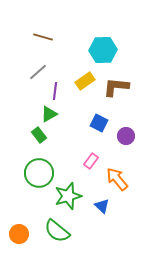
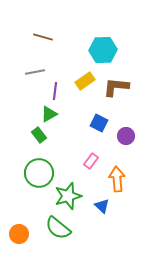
gray line: moved 3 px left; rotated 30 degrees clockwise
orange arrow: rotated 35 degrees clockwise
green semicircle: moved 1 px right, 3 px up
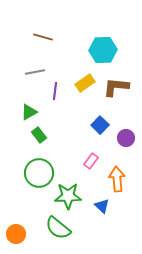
yellow rectangle: moved 2 px down
green triangle: moved 20 px left, 2 px up
blue square: moved 1 px right, 2 px down; rotated 18 degrees clockwise
purple circle: moved 2 px down
green star: rotated 16 degrees clockwise
orange circle: moved 3 px left
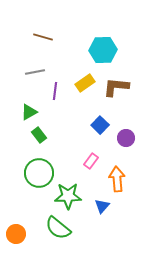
blue triangle: rotated 28 degrees clockwise
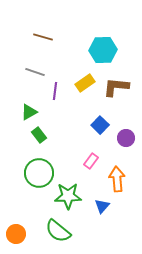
gray line: rotated 30 degrees clockwise
green semicircle: moved 3 px down
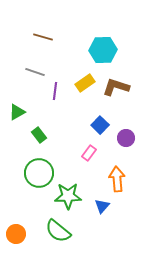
brown L-shape: rotated 12 degrees clockwise
green triangle: moved 12 px left
pink rectangle: moved 2 px left, 8 px up
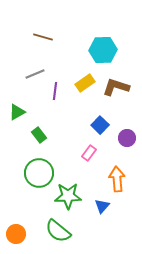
gray line: moved 2 px down; rotated 42 degrees counterclockwise
purple circle: moved 1 px right
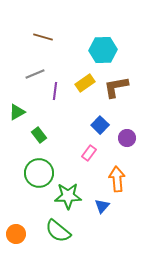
brown L-shape: rotated 28 degrees counterclockwise
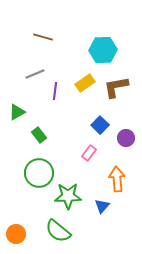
purple circle: moved 1 px left
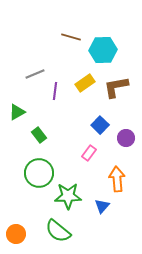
brown line: moved 28 px right
